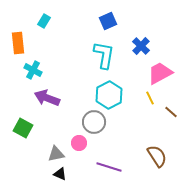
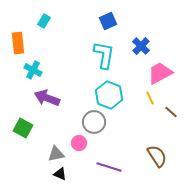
cyan hexagon: rotated 12 degrees counterclockwise
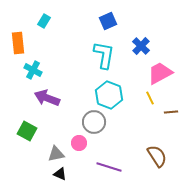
brown line: rotated 48 degrees counterclockwise
green square: moved 4 px right, 3 px down
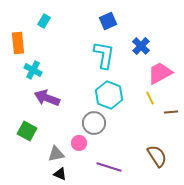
gray circle: moved 1 px down
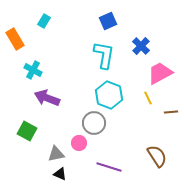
orange rectangle: moved 3 px left, 4 px up; rotated 25 degrees counterclockwise
yellow line: moved 2 px left
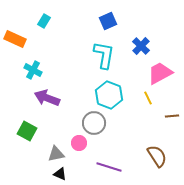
orange rectangle: rotated 35 degrees counterclockwise
brown line: moved 1 px right, 4 px down
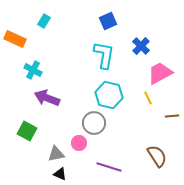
cyan hexagon: rotated 8 degrees counterclockwise
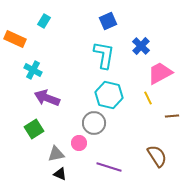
green square: moved 7 px right, 2 px up; rotated 30 degrees clockwise
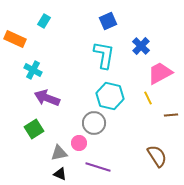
cyan hexagon: moved 1 px right, 1 px down
brown line: moved 1 px left, 1 px up
gray triangle: moved 3 px right, 1 px up
purple line: moved 11 px left
